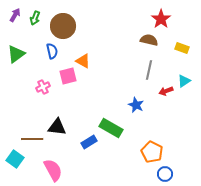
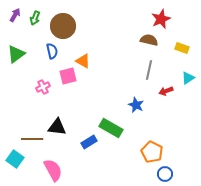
red star: rotated 12 degrees clockwise
cyan triangle: moved 4 px right, 3 px up
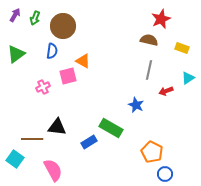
blue semicircle: rotated 21 degrees clockwise
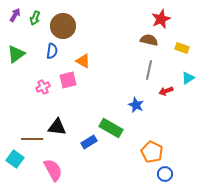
pink square: moved 4 px down
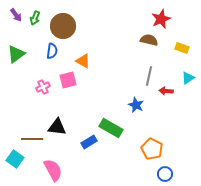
purple arrow: moved 1 px right; rotated 112 degrees clockwise
gray line: moved 6 px down
red arrow: rotated 24 degrees clockwise
orange pentagon: moved 3 px up
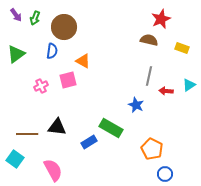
brown circle: moved 1 px right, 1 px down
cyan triangle: moved 1 px right, 7 px down
pink cross: moved 2 px left, 1 px up
brown line: moved 5 px left, 5 px up
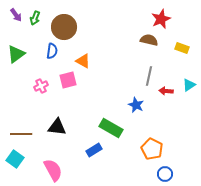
brown line: moved 6 px left
blue rectangle: moved 5 px right, 8 px down
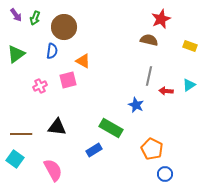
yellow rectangle: moved 8 px right, 2 px up
pink cross: moved 1 px left
